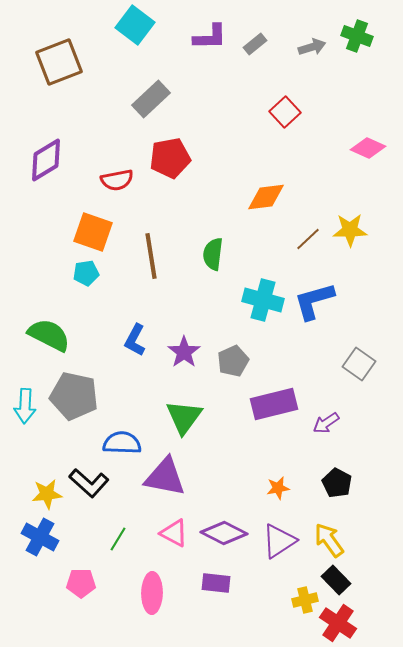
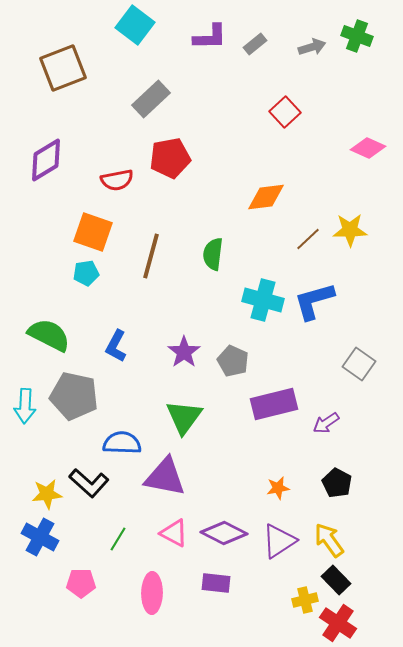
brown square at (59, 62): moved 4 px right, 6 px down
brown line at (151, 256): rotated 24 degrees clockwise
blue L-shape at (135, 340): moved 19 px left, 6 px down
gray pentagon at (233, 361): rotated 24 degrees counterclockwise
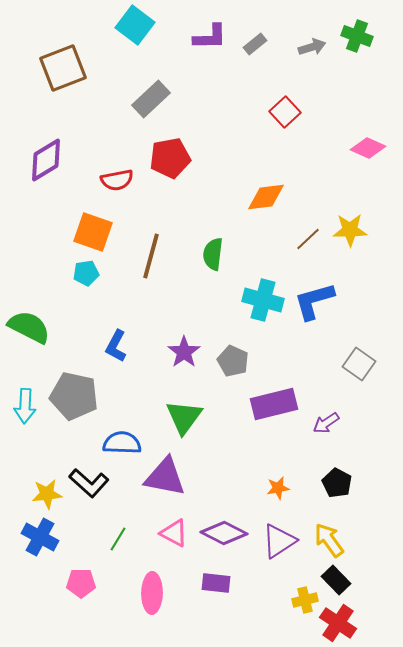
green semicircle at (49, 335): moved 20 px left, 8 px up
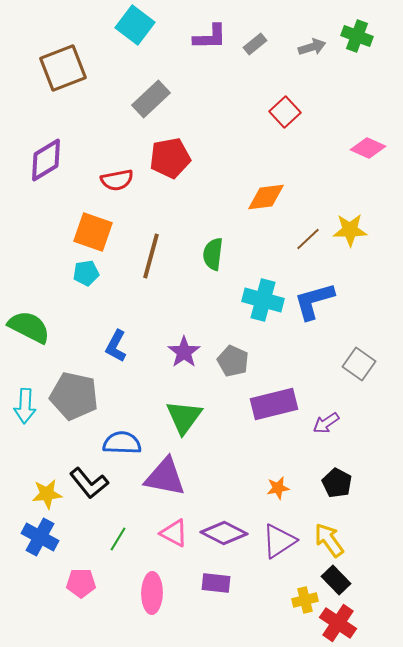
black L-shape at (89, 483): rotated 9 degrees clockwise
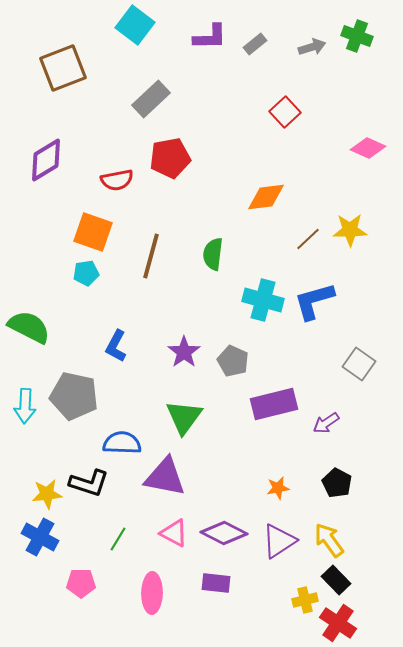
black L-shape at (89, 483): rotated 33 degrees counterclockwise
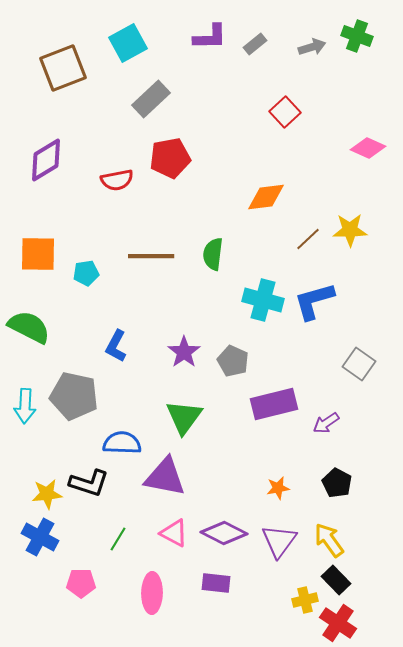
cyan square at (135, 25): moved 7 px left, 18 px down; rotated 24 degrees clockwise
orange square at (93, 232): moved 55 px left, 22 px down; rotated 18 degrees counterclockwise
brown line at (151, 256): rotated 75 degrees clockwise
purple triangle at (279, 541): rotated 21 degrees counterclockwise
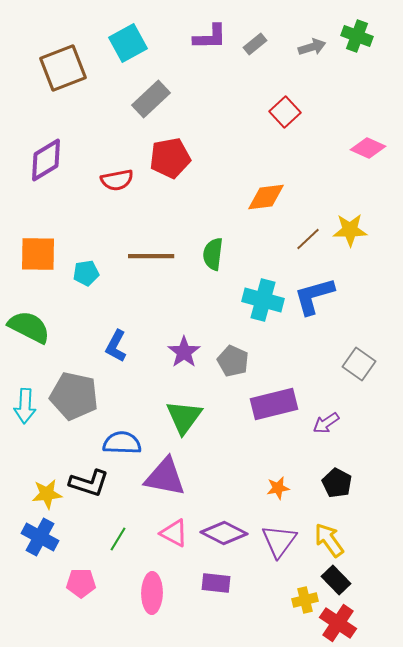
blue L-shape at (314, 301): moved 5 px up
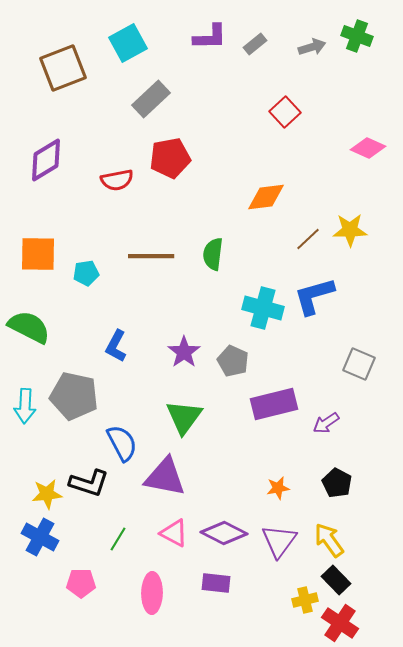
cyan cross at (263, 300): moved 8 px down
gray square at (359, 364): rotated 12 degrees counterclockwise
blue semicircle at (122, 443): rotated 60 degrees clockwise
red cross at (338, 623): moved 2 px right
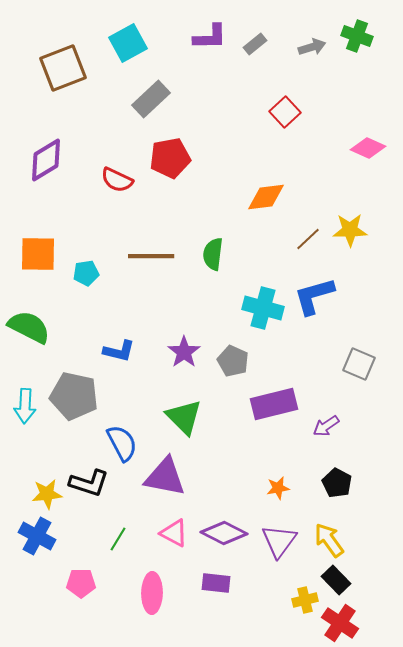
red semicircle at (117, 180): rotated 36 degrees clockwise
blue L-shape at (116, 346): moved 3 px right, 5 px down; rotated 104 degrees counterclockwise
green triangle at (184, 417): rotated 21 degrees counterclockwise
purple arrow at (326, 423): moved 3 px down
blue cross at (40, 537): moved 3 px left, 1 px up
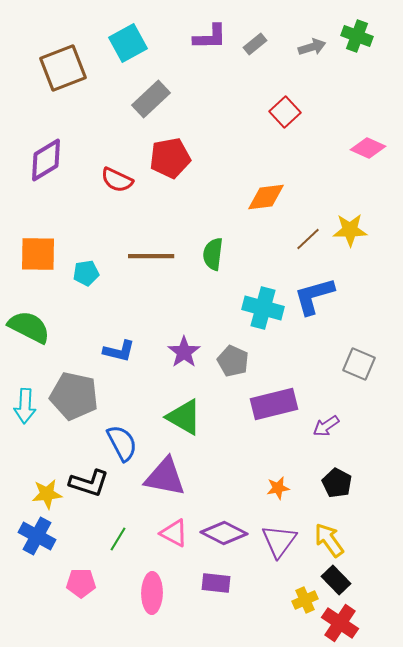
green triangle at (184, 417): rotated 15 degrees counterclockwise
yellow cross at (305, 600): rotated 10 degrees counterclockwise
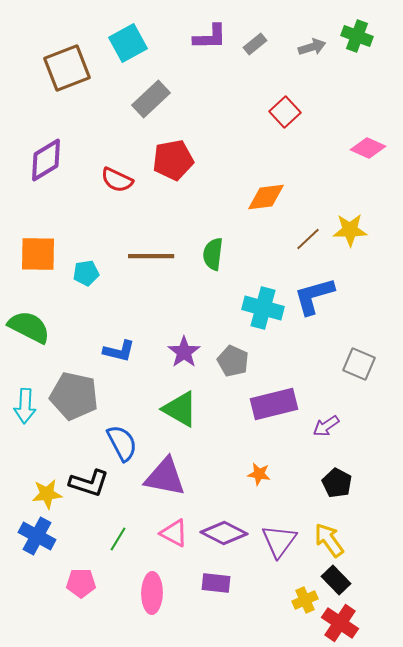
brown square at (63, 68): moved 4 px right
red pentagon at (170, 158): moved 3 px right, 2 px down
green triangle at (184, 417): moved 4 px left, 8 px up
orange star at (278, 488): moved 19 px left, 14 px up; rotated 20 degrees clockwise
